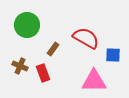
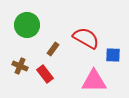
red rectangle: moved 2 px right, 1 px down; rotated 18 degrees counterclockwise
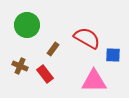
red semicircle: moved 1 px right
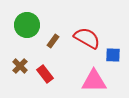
brown rectangle: moved 8 px up
brown cross: rotated 21 degrees clockwise
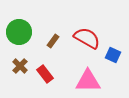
green circle: moved 8 px left, 7 px down
blue square: rotated 21 degrees clockwise
pink triangle: moved 6 px left
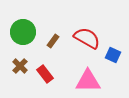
green circle: moved 4 px right
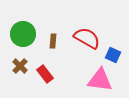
green circle: moved 2 px down
brown rectangle: rotated 32 degrees counterclockwise
pink triangle: moved 12 px right, 1 px up; rotated 8 degrees clockwise
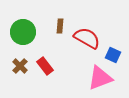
green circle: moved 2 px up
brown rectangle: moved 7 px right, 15 px up
red rectangle: moved 8 px up
pink triangle: moved 2 px up; rotated 28 degrees counterclockwise
